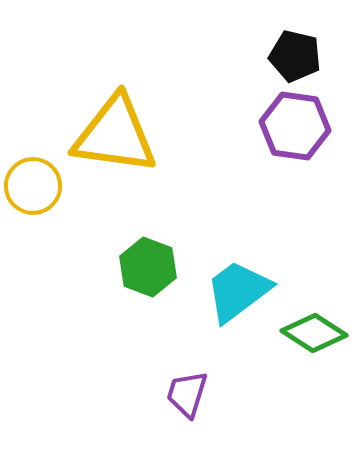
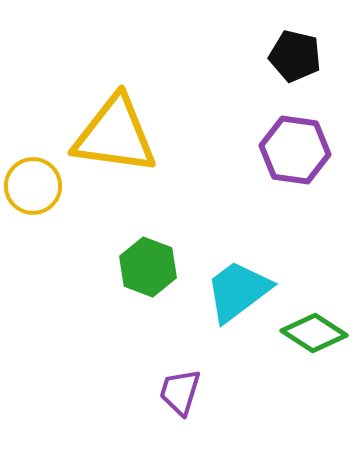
purple hexagon: moved 24 px down
purple trapezoid: moved 7 px left, 2 px up
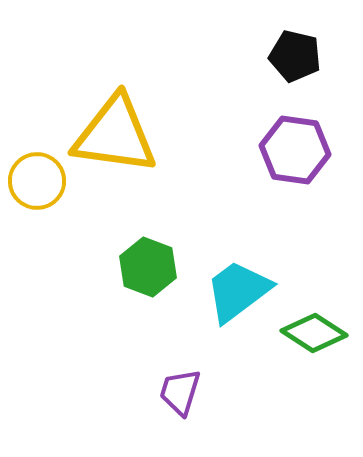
yellow circle: moved 4 px right, 5 px up
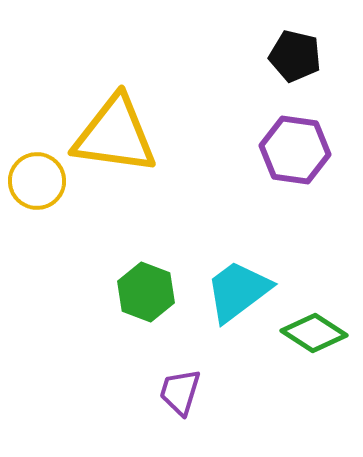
green hexagon: moved 2 px left, 25 px down
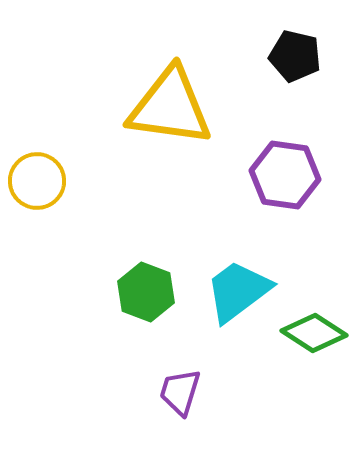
yellow triangle: moved 55 px right, 28 px up
purple hexagon: moved 10 px left, 25 px down
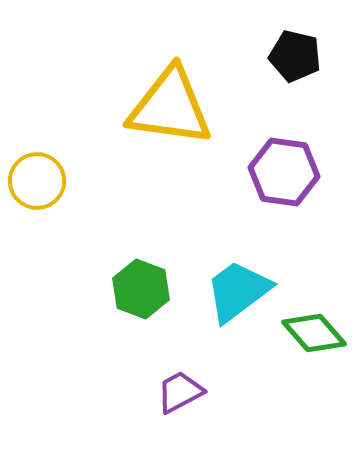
purple hexagon: moved 1 px left, 3 px up
green hexagon: moved 5 px left, 3 px up
green diamond: rotated 16 degrees clockwise
purple trapezoid: rotated 45 degrees clockwise
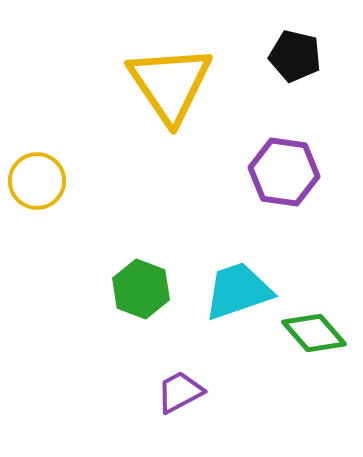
yellow triangle: moved 23 px up; rotated 48 degrees clockwise
cyan trapezoid: rotated 18 degrees clockwise
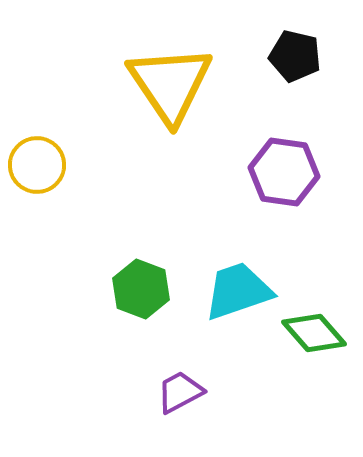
yellow circle: moved 16 px up
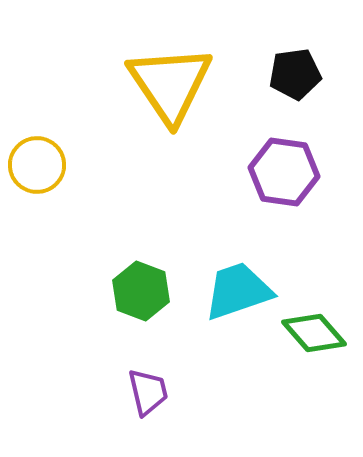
black pentagon: moved 18 px down; rotated 21 degrees counterclockwise
green hexagon: moved 2 px down
purple trapezoid: moved 32 px left; rotated 105 degrees clockwise
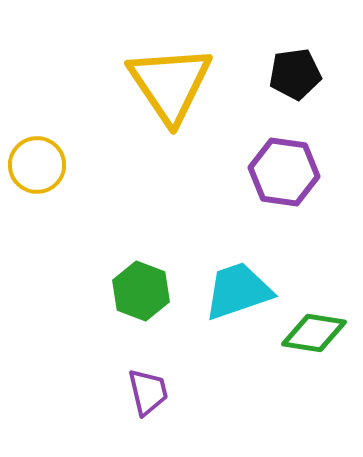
green diamond: rotated 40 degrees counterclockwise
